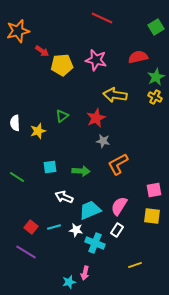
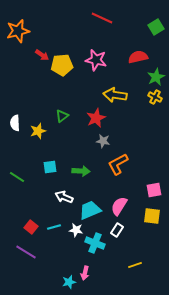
red arrow: moved 4 px down
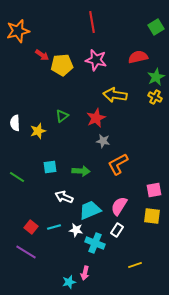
red line: moved 10 px left, 4 px down; rotated 55 degrees clockwise
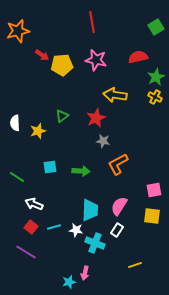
white arrow: moved 30 px left, 7 px down
cyan trapezoid: rotated 115 degrees clockwise
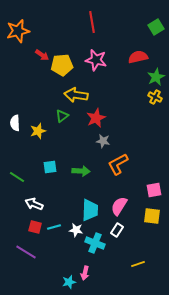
yellow arrow: moved 39 px left
red square: moved 4 px right; rotated 24 degrees counterclockwise
yellow line: moved 3 px right, 1 px up
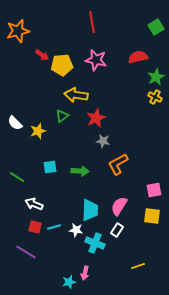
white semicircle: rotated 42 degrees counterclockwise
green arrow: moved 1 px left
yellow line: moved 2 px down
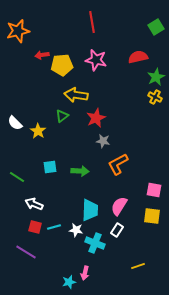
red arrow: rotated 136 degrees clockwise
yellow star: rotated 21 degrees counterclockwise
pink square: rotated 21 degrees clockwise
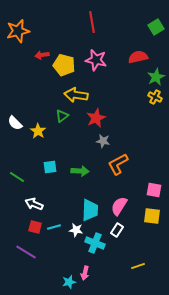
yellow pentagon: moved 2 px right; rotated 20 degrees clockwise
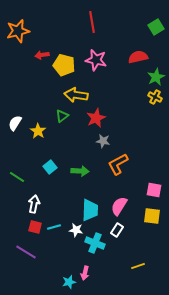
white semicircle: rotated 77 degrees clockwise
cyan square: rotated 32 degrees counterclockwise
white arrow: rotated 78 degrees clockwise
